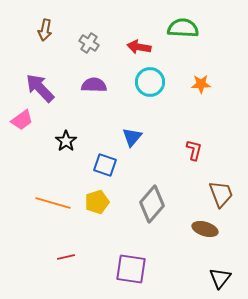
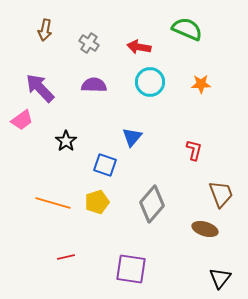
green semicircle: moved 4 px right, 1 px down; rotated 20 degrees clockwise
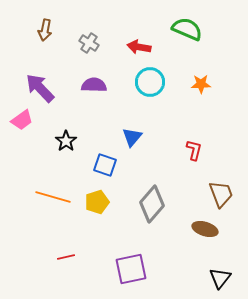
orange line: moved 6 px up
purple square: rotated 20 degrees counterclockwise
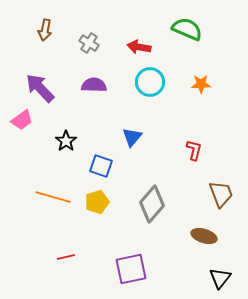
blue square: moved 4 px left, 1 px down
brown ellipse: moved 1 px left, 7 px down
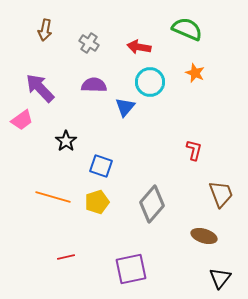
orange star: moved 6 px left, 11 px up; rotated 24 degrees clockwise
blue triangle: moved 7 px left, 30 px up
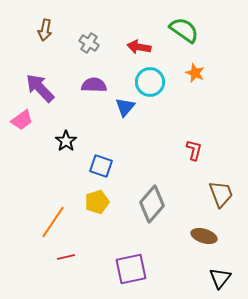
green semicircle: moved 3 px left, 1 px down; rotated 12 degrees clockwise
orange line: moved 25 px down; rotated 72 degrees counterclockwise
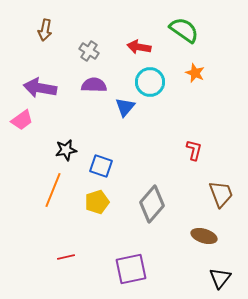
gray cross: moved 8 px down
purple arrow: rotated 36 degrees counterclockwise
black star: moved 9 px down; rotated 25 degrees clockwise
orange line: moved 32 px up; rotated 12 degrees counterclockwise
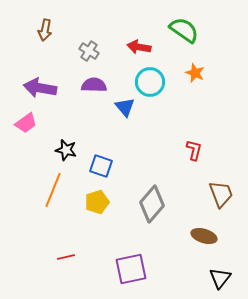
blue triangle: rotated 20 degrees counterclockwise
pink trapezoid: moved 4 px right, 3 px down
black star: rotated 25 degrees clockwise
